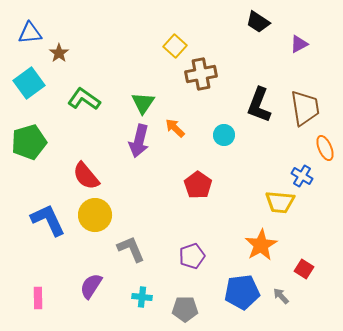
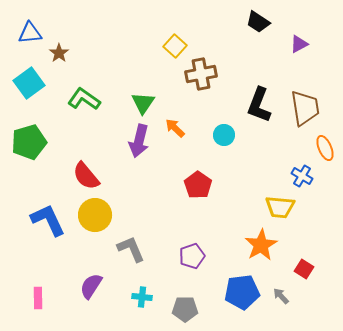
yellow trapezoid: moved 5 px down
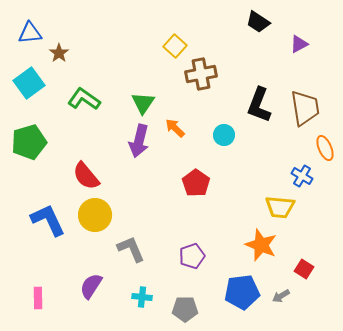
red pentagon: moved 2 px left, 2 px up
orange star: rotated 20 degrees counterclockwise
gray arrow: rotated 78 degrees counterclockwise
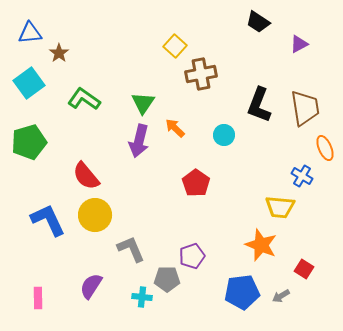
gray pentagon: moved 18 px left, 30 px up
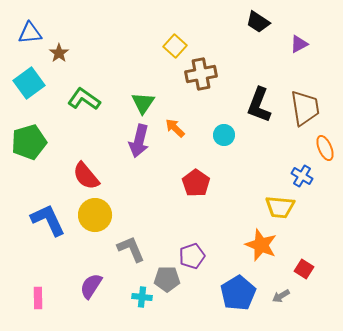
blue pentagon: moved 4 px left, 1 px down; rotated 24 degrees counterclockwise
